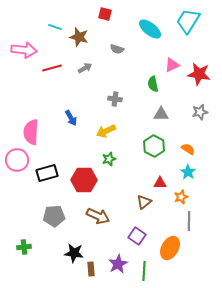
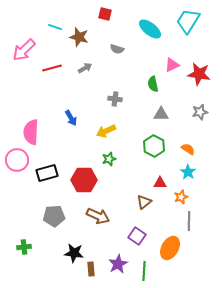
pink arrow: rotated 130 degrees clockwise
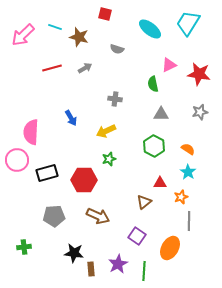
cyan trapezoid: moved 2 px down
pink arrow: moved 1 px left, 15 px up
pink triangle: moved 3 px left
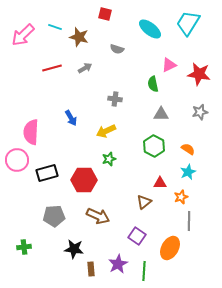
cyan star: rotated 14 degrees clockwise
black star: moved 4 px up
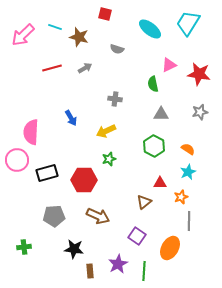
brown rectangle: moved 1 px left, 2 px down
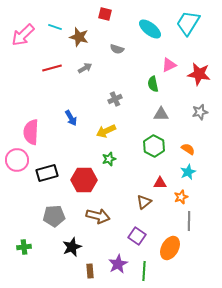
gray cross: rotated 32 degrees counterclockwise
brown arrow: rotated 10 degrees counterclockwise
black star: moved 2 px left, 2 px up; rotated 30 degrees counterclockwise
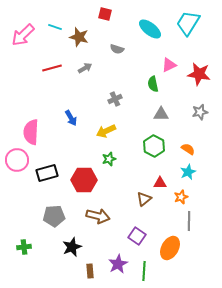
brown triangle: moved 3 px up
